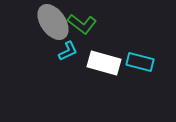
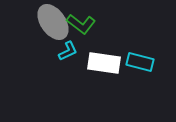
green L-shape: moved 1 px left
white rectangle: rotated 8 degrees counterclockwise
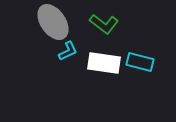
green L-shape: moved 23 px right
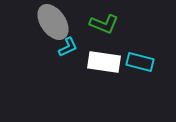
green L-shape: rotated 16 degrees counterclockwise
cyan L-shape: moved 4 px up
white rectangle: moved 1 px up
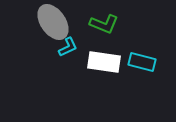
cyan rectangle: moved 2 px right
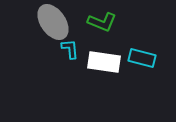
green L-shape: moved 2 px left, 2 px up
cyan L-shape: moved 2 px right, 2 px down; rotated 70 degrees counterclockwise
cyan rectangle: moved 4 px up
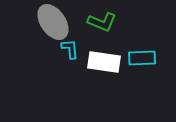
cyan rectangle: rotated 16 degrees counterclockwise
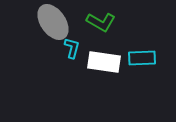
green L-shape: moved 1 px left; rotated 8 degrees clockwise
cyan L-shape: moved 2 px right, 1 px up; rotated 20 degrees clockwise
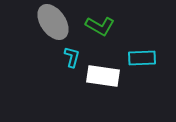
green L-shape: moved 1 px left, 4 px down
cyan L-shape: moved 9 px down
white rectangle: moved 1 px left, 14 px down
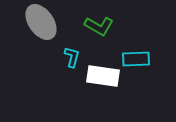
gray ellipse: moved 12 px left
green L-shape: moved 1 px left
cyan rectangle: moved 6 px left, 1 px down
